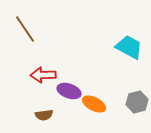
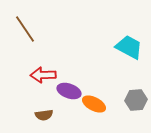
gray hexagon: moved 1 px left, 2 px up; rotated 10 degrees clockwise
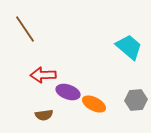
cyan trapezoid: rotated 12 degrees clockwise
purple ellipse: moved 1 px left, 1 px down
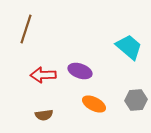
brown line: moved 1 px right; rotated 52 degrees clockwise
purple ellipse: moved 12 px right, 21 px up
